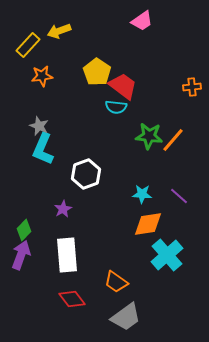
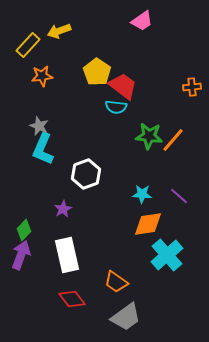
white rectangle: rotated 8 degrees counterclockwise
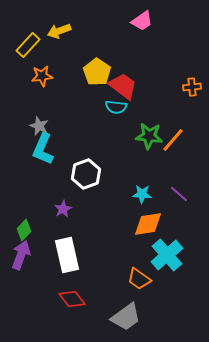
purple line: moved 2 px up
orange trapezoid: moved 23 px right, 3 px up
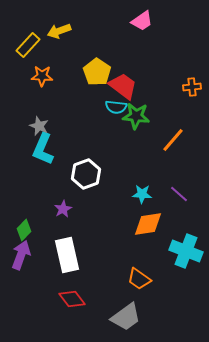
orange star: rotated 10 degrees clockwise
green star: moved 13 px left, 20 px up
cyan cross: moved 19 px right, 4 px up; rotated 28 degrees counterclockwise
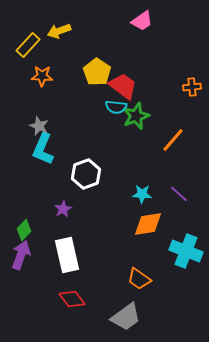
green star: rotated 28 degrees counterclockwise
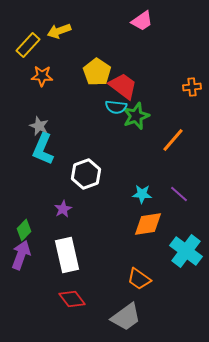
cyan cross: rotated 16 degrees clockwise
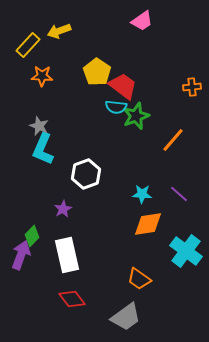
green diamond: moved 8 px right, 6 px down
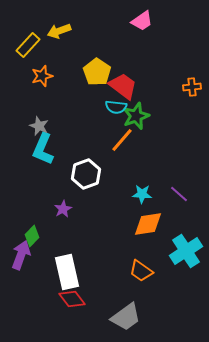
orange star: rotated 20 degrees counterclockwise
orange line: moved 51 px left
cyan cross: rotated 20 degrees clockwise
white rectangle: moved 17 px down
orange trapezoid: moved 2 px right, 8 px up
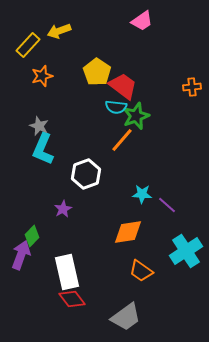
purple line: moved 12 px left, 11 px down
orange diamond: moved 20 px left, 8 px down
